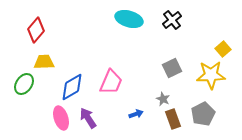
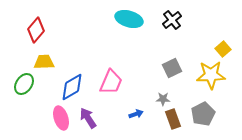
gray star: rotated 24 degrees counterclockwise
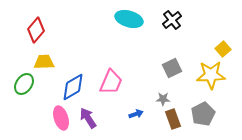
blue diamond: moved 1 px right
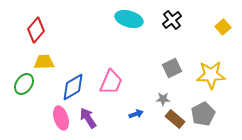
yellow square: moved 22 px up
brown rectangle: moved 2 px right; rotated 30 degrees counterclockwise
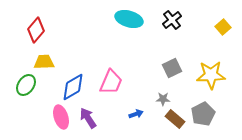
green ellipse: moved 2 px right, 1 px down
pink ellipse: moved 1 px up
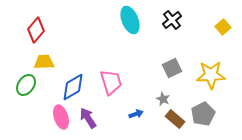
cyan ellipse: moved 1 px right, 1 px down; rotated 52 degrees clockwise
pink trapezoid: rotated 40 degrees counterclockwise
gray star: rotated 24 degrees clockwise
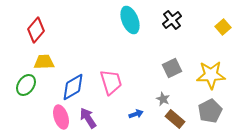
gray pentagon: moved 7 px right, 3 px up
